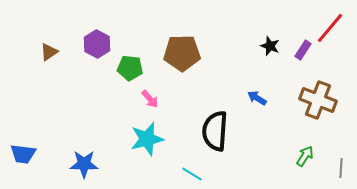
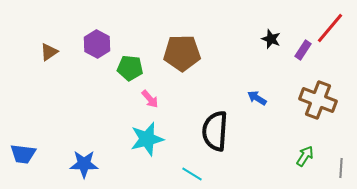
black star: moved 1 px right, 7 px up
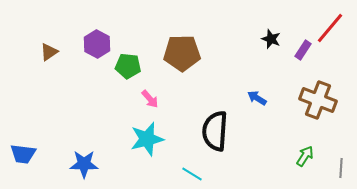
green pentagon: moved 2 px left, 2 px up
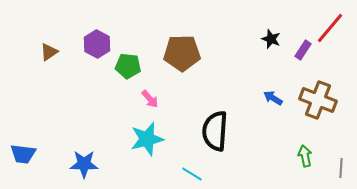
blue arrow: moved 16 px right
green arrow: rotated 45 degrees counterclockwise
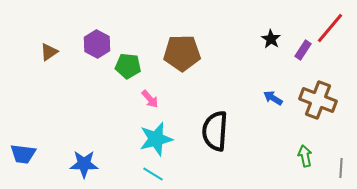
black star: rotated 12 degrees clockwise
cyan star: moved 9 px right
cyan line: moved 39 px left
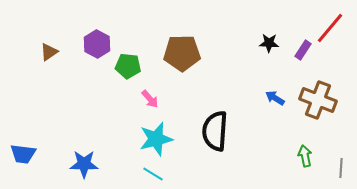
black star: moved 2 px left, 4 px down; rotated 30 degrees counterclockwise
blue arrow: moved 2 px right
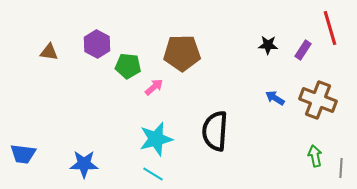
red line: rotated 56 degrees counterclockwise
black star: moved 1 px left, 2 px down
brown triangle: rotated 42 degrees clockwise
pink arrow: moved 4 px right, 12 px up; rotated 90 degrees counterclockwise
green arrow: moved 10 px right
